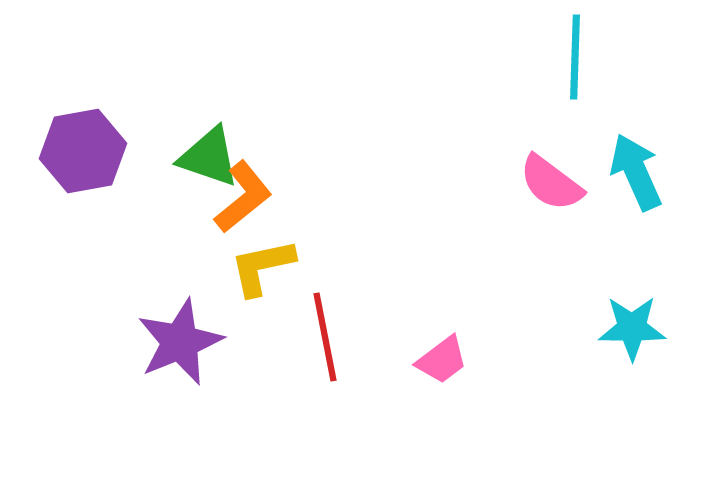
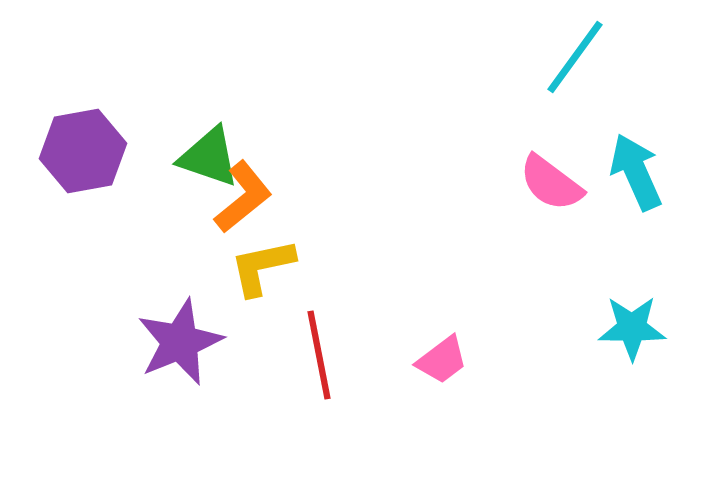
cyan line: rotated 34 degrees clockwise
red line: moved 6 px left, 18 px down
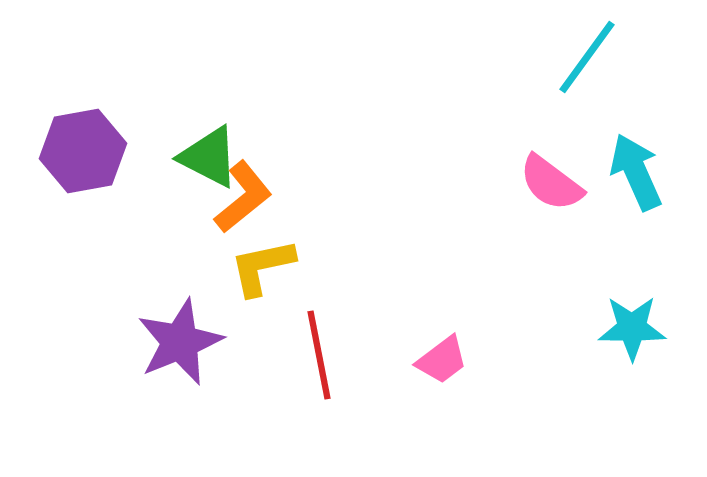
cyan line: moved 12 px right
green triangle: rotated 8 degrees clockwise
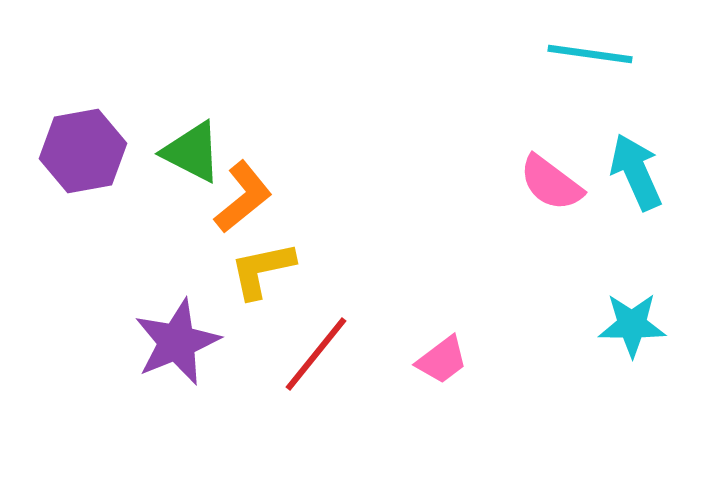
cyan line: moved 3 px right, 3 px up; rotated 62 degrees clockwise
green triangle: moved 17 px left, 5 px up
yellow L-shape: moved 3 px down
cyan star: moved 3 px up
purple star: moved 3 px left
red line: moved 3 px left, 1 px up; rotated 50 degrees clockwise
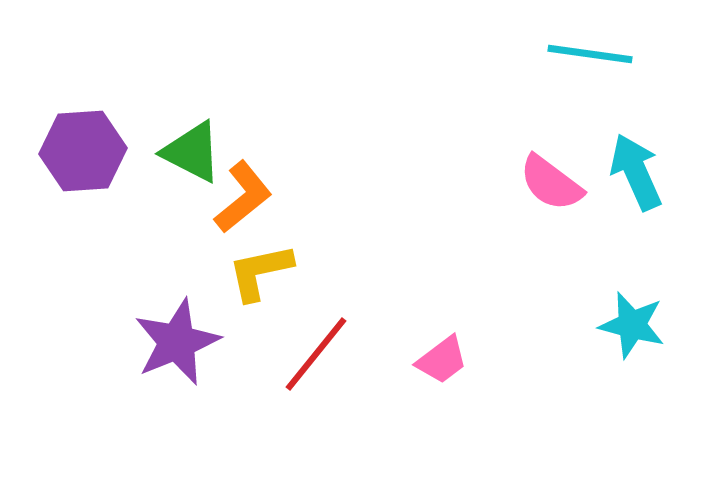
purple hexagon: rotated 6 degrees clockwise
yellow L-shape: moved 2 px left, 2 px down
cyan star: rotated 14 degrees clockwise
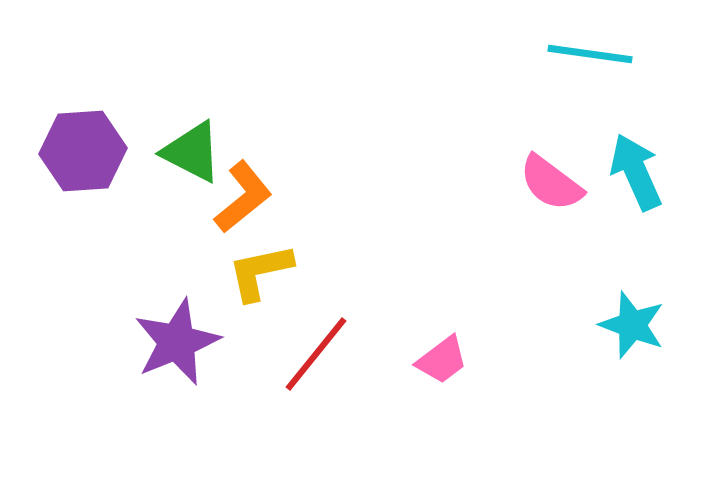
cyan star: rotated 6 degrees clockwise
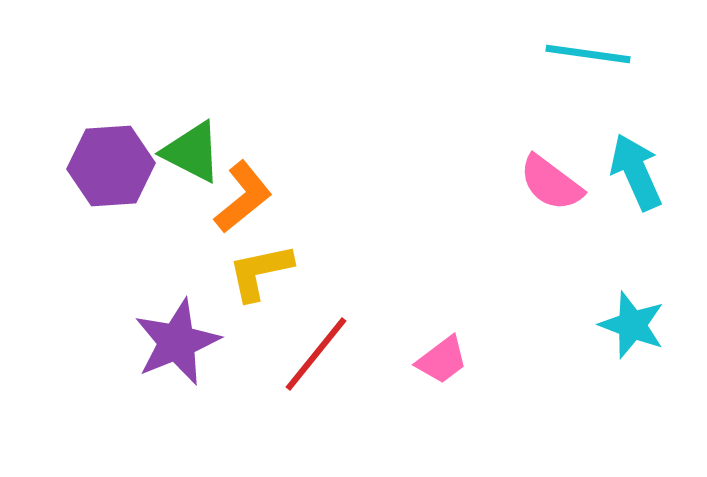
cyan line: moved 2 px left
purple hexagon: moved 28 px right, 15 px down
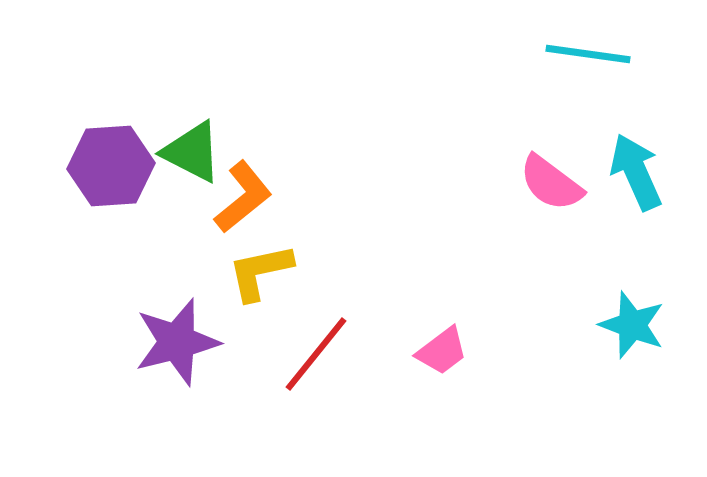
purple star: rotated 8 degrees clockwise
pink trapezoid: moved 9 px up
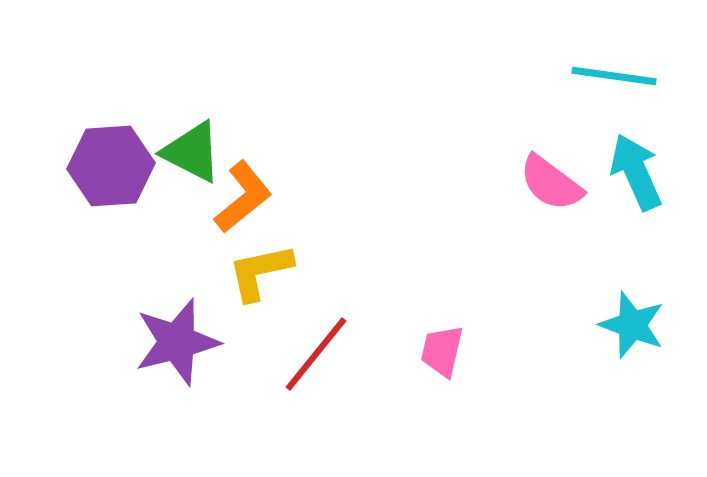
cyan line: moved 26 px right, 22 px down
pink trapezoid: rotated 140 degrees clockwise
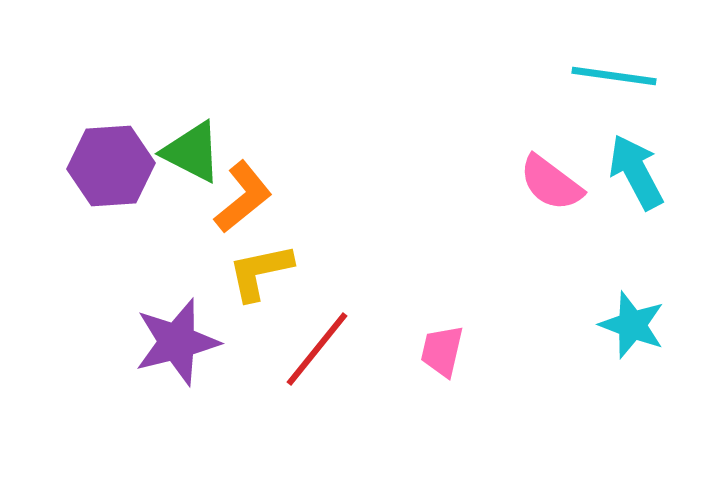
cyan arrow: rotated 4 degrees counterclockwise
red line: moved 1 px right, 5 px up
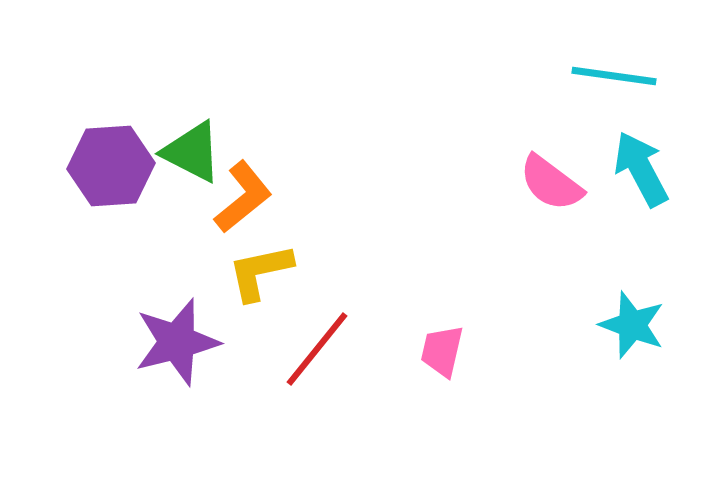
cyan arrow: moved 5 px right, 3 px up
